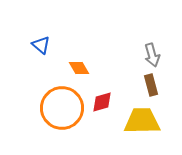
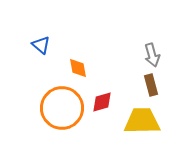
orange diamond: moved 1 px left; rotated 20 degrees clockwise
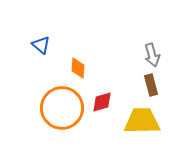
orange diamond: rotated 15 degrees clockwise
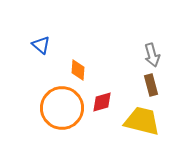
orange diamond: moved 2 px down
yellow trapezoid: rotated 15 degrees clockwise
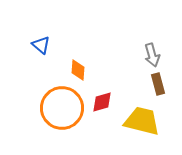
brown rectangle: moved 7 px right, 1 px up
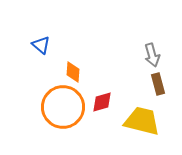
orange diamond: moved 5 px left, 2 px down
orange circle: moved 1 px right, 1 px up
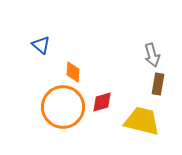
brown rectangle: rotated 25 degrees clockwise
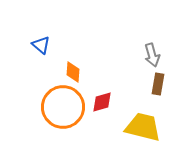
yellow trapezoid: moved 1 px right, 6 px down
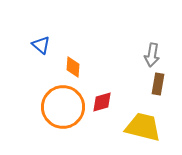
gray arrow: rotated 25 degrees clockwise
orange diamond: moved 5 px up
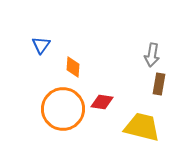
blue triangle: rotated 24 degrees clockwise
brown rectangle: moved 1 px right
red diamond: rotated 25 degrees clockwise
orange circle: moved 2 px down
yellow trapezoid: moved 1 px left
